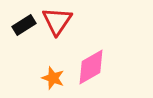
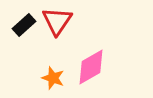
black rectangle: rotated 10 degrees counterclockwise
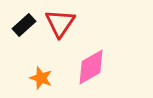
red triangle: moved 3 px right, 2 px down
orange star: moved 12 px left
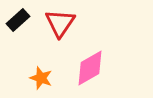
black rectangle: moved 6 px left, 5 px up
pink diamond: moved 1 px left, 1 px down
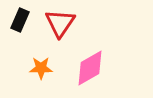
black rectangle: moved 2 px right; rotated 25 degrees counterclockwise
orange star: moved 10 px up; rotated 20 degrees counterclockwise
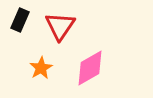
red triangle: moved 3 px down
orange star: rotated 30 degrees counterclockwise
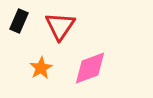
black rectangle: moved 1 px left, 1 px down
pink diamond: rotated 9 degrees clockwise
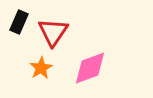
black rectangle: moved 1 px down
red triangle: moved 7 px left, 6 px down
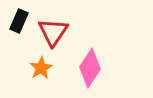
black rectangle: moved 1 px up
pink diamond: rotated 36 degrees counterclockwise
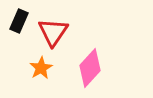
pink diamond: rotated 9 degrees clockwise
